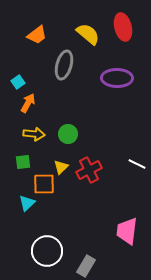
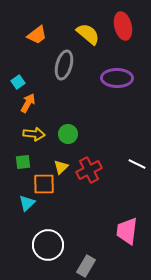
red ellipse: moved 1 px up
white circle: moved 1 px right, 6 px up
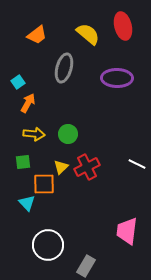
gray ellipse: moved 3 px down
red cross: moved 2 px left, 3 px up
cyan triangle: rotated 30 degrees counterclockwise
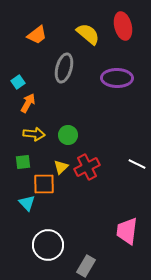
green circle: moved 1 px down
